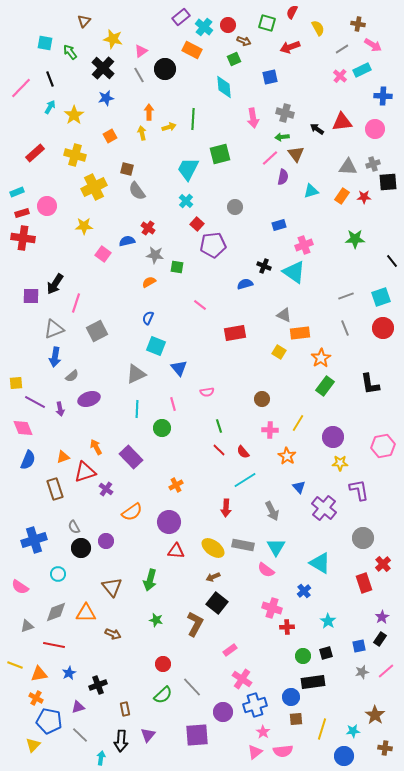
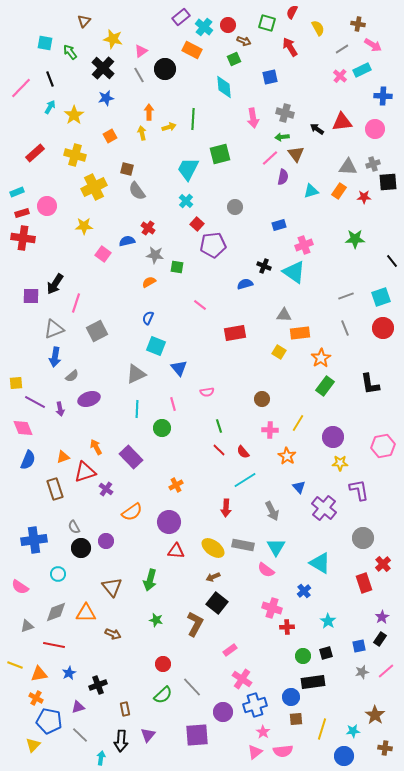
red arrow at (290, 47): rotated 78 degrees clockwise
orange rectangle at (342, 196): moved 3 px left, 5 px up
gray triangle at (284, 315): rotated 21 degrees counterclockwise
blue cross at (34, 540): rotated 10 degrees clockwise
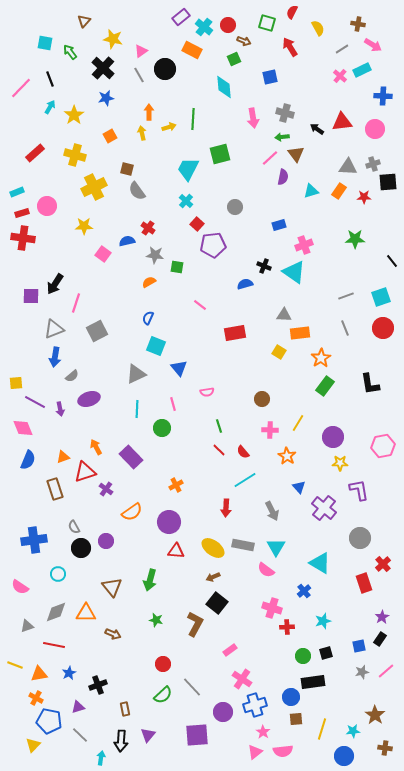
gray circle at (363, 538): moved 3 px left
cyan star at (328, 621): moved 5 px left; rotated 21 degrees clockwise
